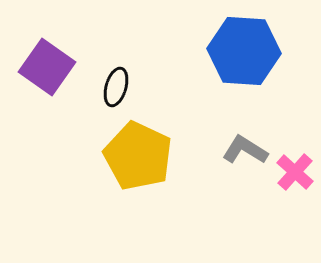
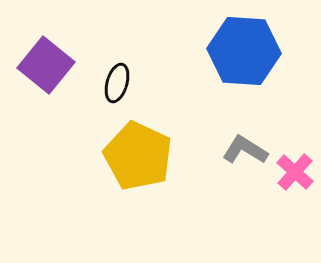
purple square: moved 1 px left, 2 px up; rotated 4 degrees clockwise
black ellipse: moved 1 px right, 4 px up
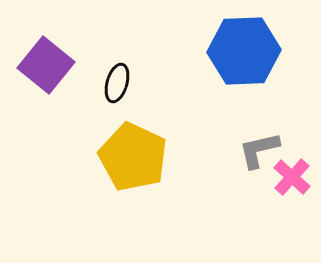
blue hexagon: rotated 6 degrees counterclockwise
gray L-shape: moved 14 px right; rotated 45 degrees counterclockwise
yellow pentagon: moved 5 px left, 1 px down
pink cross: moved 3 px left, 5 px down
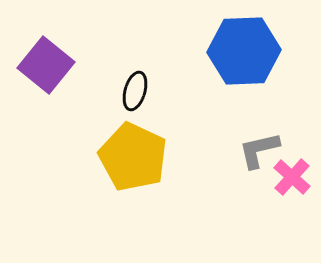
black ellipse: moved 18 px right, 8 px down
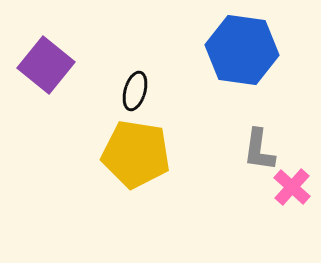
blue hexagon: moved 2 px left, 1 px up; rotated 10 degrees clockwise
gray L-shape: rotated 69 degrees counterclockwise
yellow pentagon: moved 3 px right, 3 px up; rotated 16 degrees counterclockwise
pink cross: moved 10 px down
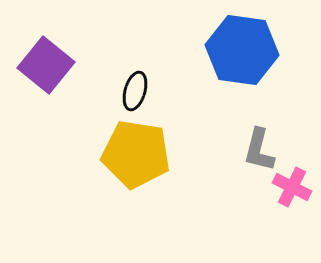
gray L-shape: rotated 6 degrees clockwise
pink cross: rotated 15 degrees counterclockwise
